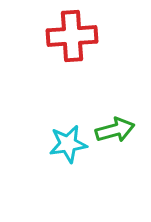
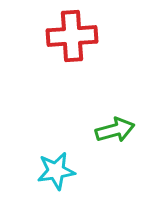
cyan star: moved 12 px left, 27 px down
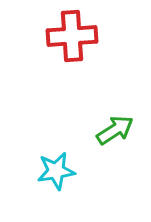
green arrow: rotated 18 degrees counterclockwise
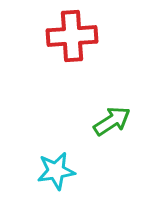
green arrow: moved 3 px left, 9 px up
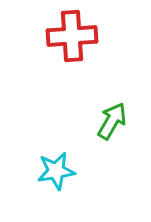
green arrow: rotated 27 degrees counterclockwise
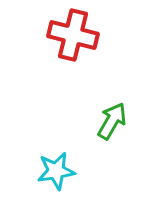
red cross: moved 1 px right, 1 px up; rotated 18 degrees clockwise
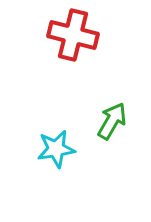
cyan star: moved 22 px up
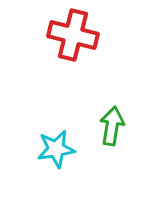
green arrow: moved 5 px down; rotated 21 degrees counterclockwise
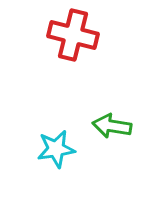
green arrow: rotated 90 degrees counterclockwise
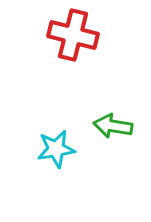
green arrow: moved 1 px right
